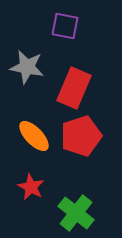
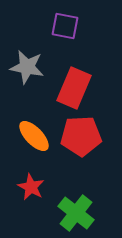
red pentagon: rotated 15 degrees clockwise
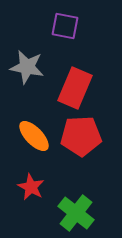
red rectangle: moved 1 px right
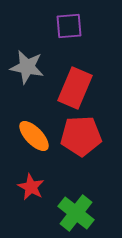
purple square: moved 4 px right; rotated 16 degrees counterclockwise
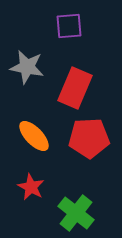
red pentagon: moved 8 px right, 2 px down
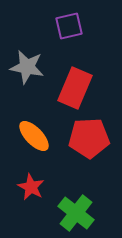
purple square: rotated 8 degrees counterclockwise
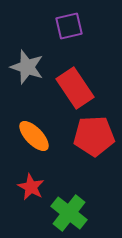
gray star: rotated 8 degrees clockwise
red rectangle: rotated 57 degrees counterclockwise
red pentagon: moved 5 px right, 2 px up
green cross: moved 7 px left
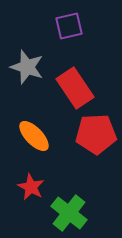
red pentagon: moved 2 px right, 2 px up
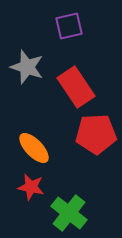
red rectangle: moved 1 px right, 1 px up
orange ellipse: moved 12 px down
red star: rotated 16 degrees counterclockwise
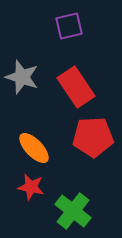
gray star: moved 5 px left, 10 px down
red pentagon: moved 3 px left, 3 px down
green cross: moved 4 px right, 2 px up
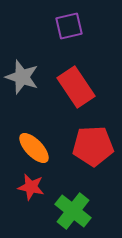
red pentagon: moved 9 px down
